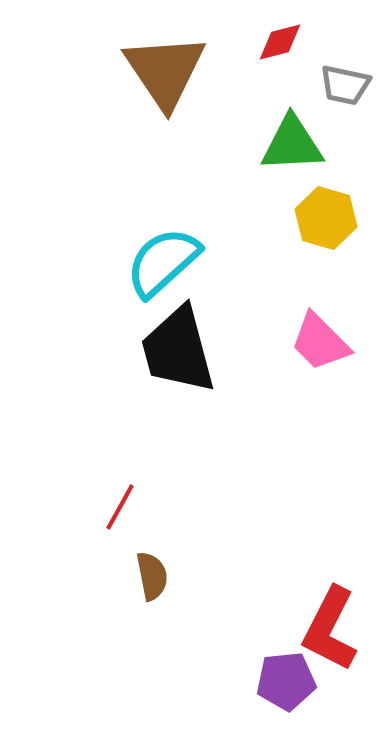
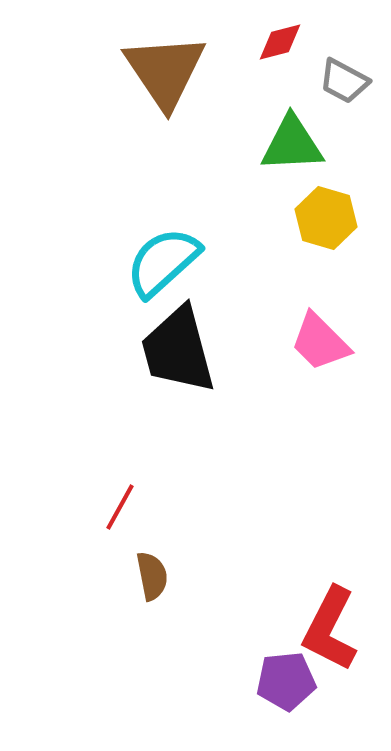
gray trapezoid: moved 1 px left, 4 px up; rotated 16 degrees clockwise
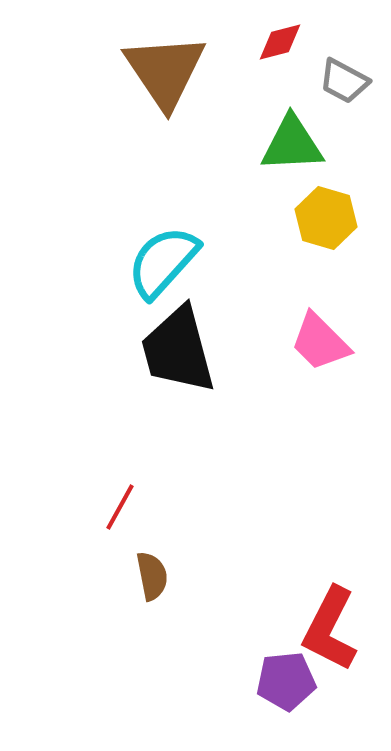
cyan semicircle: rotated 6 degrees counterclockwise
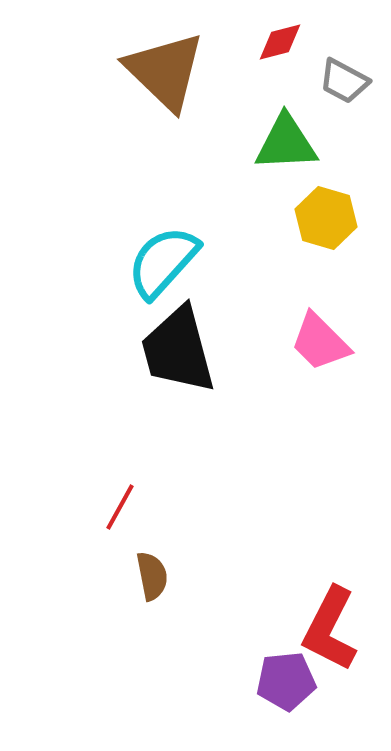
brown triangle: rotated 12 degrees counterclockwise
green triangle: moved 6 px left, 1 px up
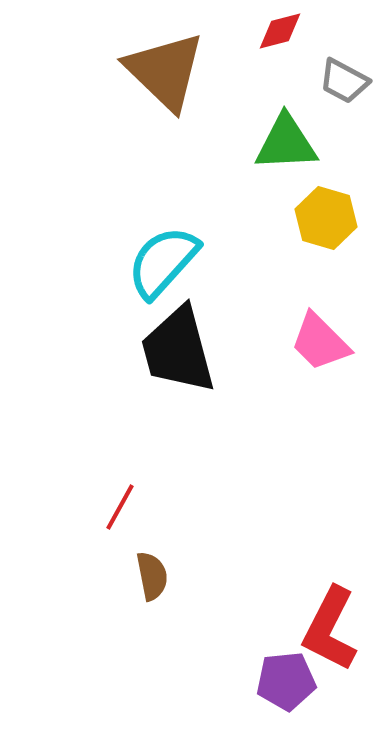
red diamond: moved 11 px up
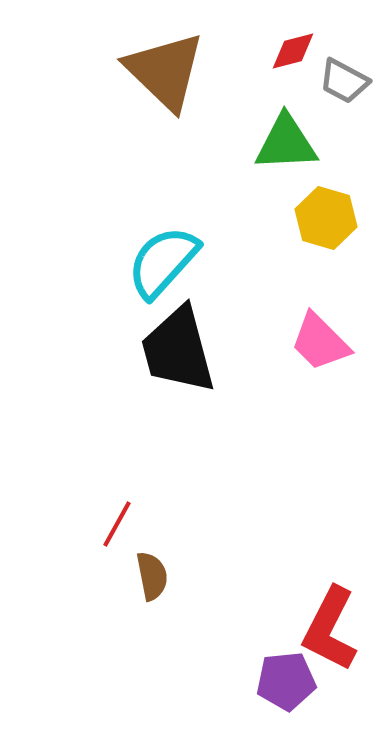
red diamond: moved 13 px right, 20 px down
red line: moved 3 px left, 17 px down
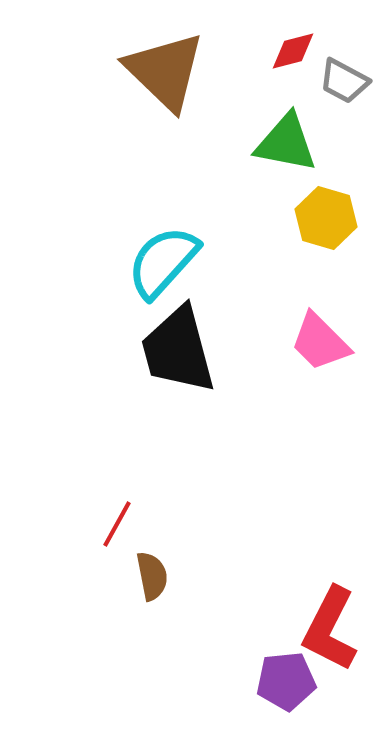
green triangle: rotated 14 degrees clockwise
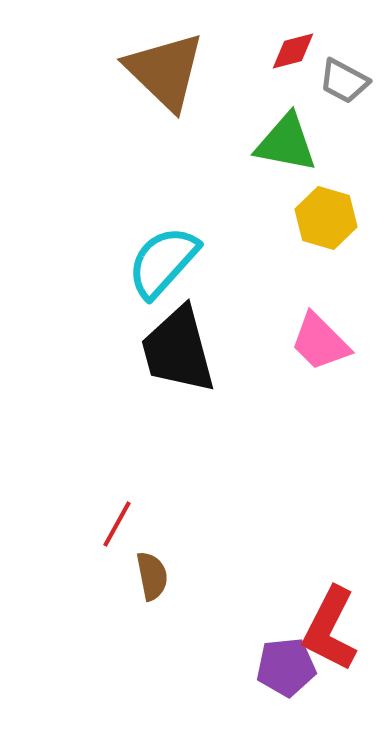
purple pentagon: moved 14 px up
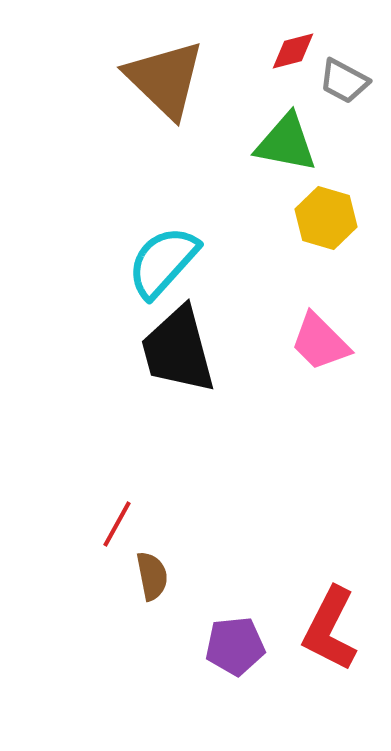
brown triangle: moved 8 px down
purple pentagon: moved 51 px left, 21 px up
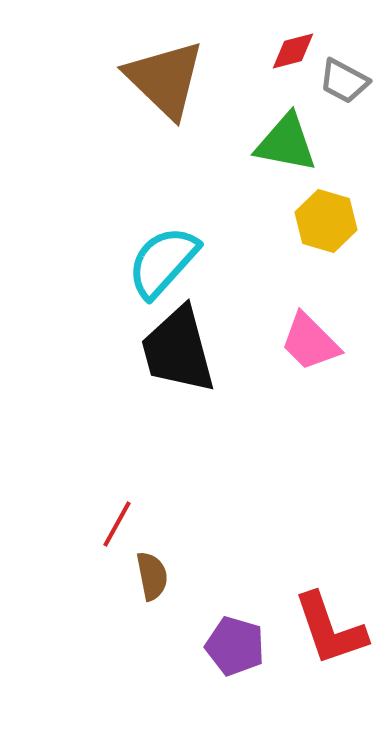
yellow hexagon: moved 3 px down
pink trapezoid: moved 10 px left
red L-shape: rotated 46 degrees counterclockwise
purple pentagon: rotated 22 degrees clockwise
